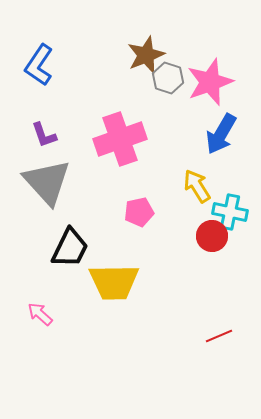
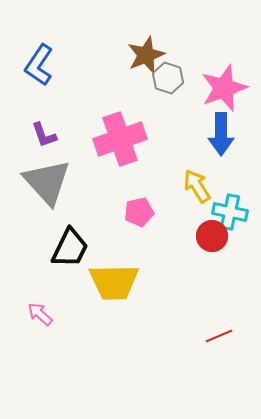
pink star: moved 14 px right, 6 px down
blue arrow: rotated 30 degrees counterclockwise
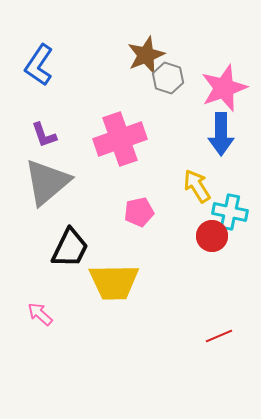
gray triangle: rotated 32 degrees clockwise
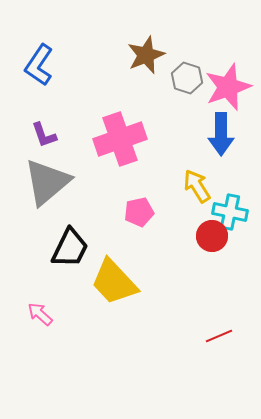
gray hexagon: moved 19 px right
pink star: moved 4 px right, 1 px up
yellow trapezoid: rotated 48 degrees clockwise
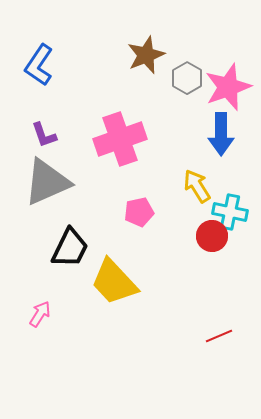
gray hexagon: rotated 12 degrees clockwise
gray triangle: rotated 16 degrees clockwise
pink arrow: rotated 80 degrees clockwise
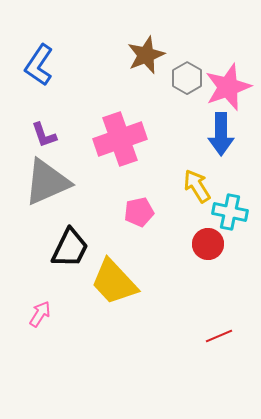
red circle: moved 4 px left, 8 px down
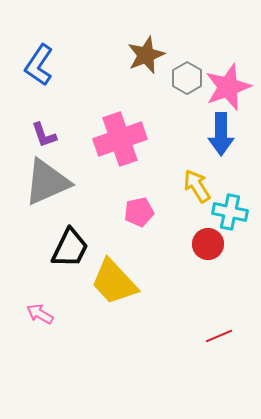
pink arrow: rotated 92 degrees counterclockwise
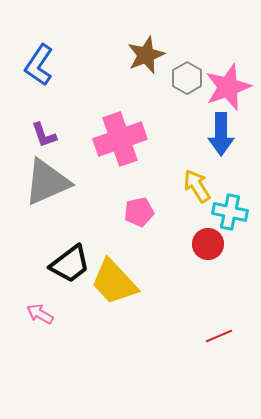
black trapezoid: moved 16 px down; rotated 27 degrees clockwise
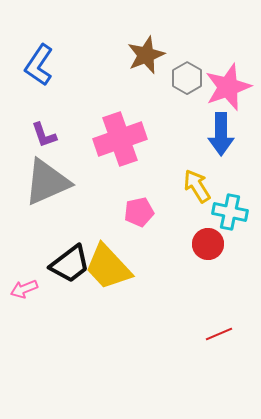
yellow trapezoid: moved 6 px left, 15 px up
pink arrow: moved 16 px left, 25 px up; rotated 52 degrees counterclockwise
red line: moved 2 px up
